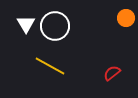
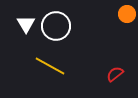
orange circle: moved 1 px right, 4 px up
white circle: moved 1 px right
red semicircle: moved 3 px right, 1 px down
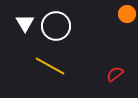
white triangle: moved 1 px left, 1 px up
